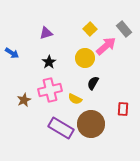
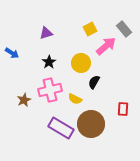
yellow square: rotated 16 degrees clockwise
yellow circle: moved 4 px left, 5 px down
black semicircle: moved 1 px right, 1 px up
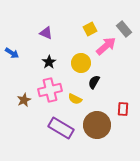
purple triangle: rotated 40 degrees clockwise
brown circle: moved 6 px right, 1 px down
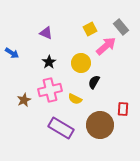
gray rectangle: moved 3 px left, 2 px up
brown circle: moved 3 px right
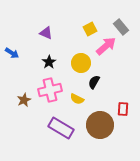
yellow semicircle: moved 2 px right
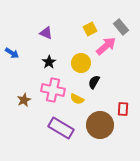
pink cross: moved 3 px right; rotated 25 degrees clockwise
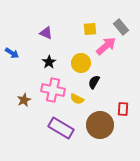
yellow square: rotated 24 degrees clockwise
